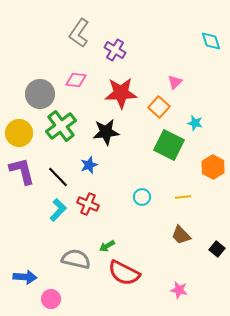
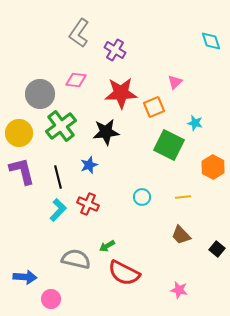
orange square: moved 5 px left; rotated 25 degrees clockwise
black line: rotated 30 degrees clockwise
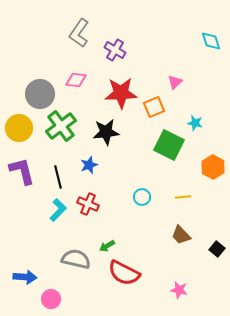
yellow circle: moved 5 px up
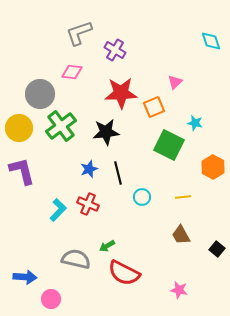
gray L-shape: rotated 36 degrees clockwise
pink diamond: moved 4 px left, 8 px up
blue star: moved 4 px down
black line: moved 60 px right, 4 px up
brown trapezoid: rotated 15 degrees clockwise
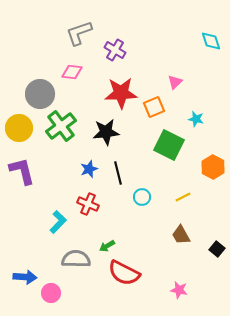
cyan star: moved 1 px right, 4 px up
yellow line: rotated 21 degrees counterclockwise
cyan L-shape: moved 12 px down
gray semicircle: rotated 12 degrees counterclockwise
pink circle: moved 6 px up
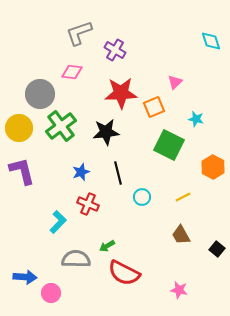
blue star: moved 8 px left, 3 px down
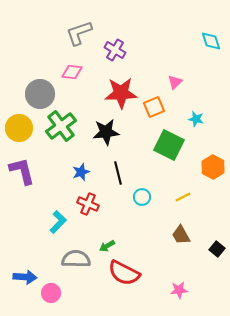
pink star: rotated 18 degrees counterclockwise
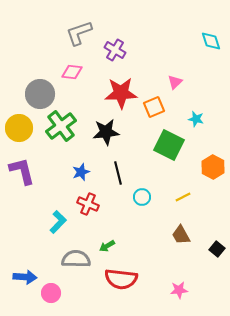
red semicircle: moved 3 px left, 6 px down; rotated 20 degrees counterclockwise
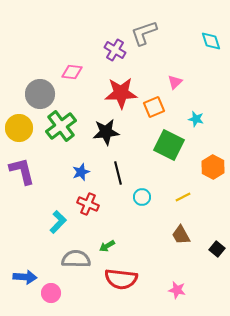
gray L-shape: moved 65 px right
pink star: moved 2 px left; rotated 18 degrees clockwise
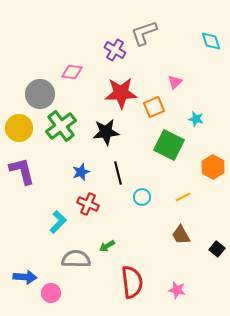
red semicircle: moved 11 px right, 3 px down; rotated 104 degrees counterclockwise
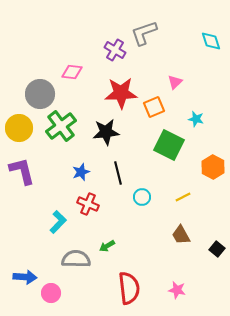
red semicircle: moved 3 px left, 6 px down
